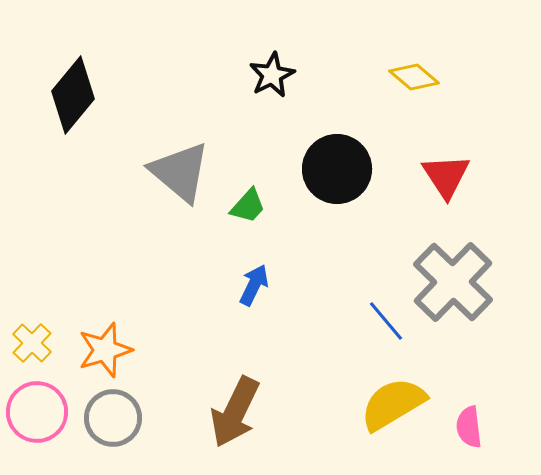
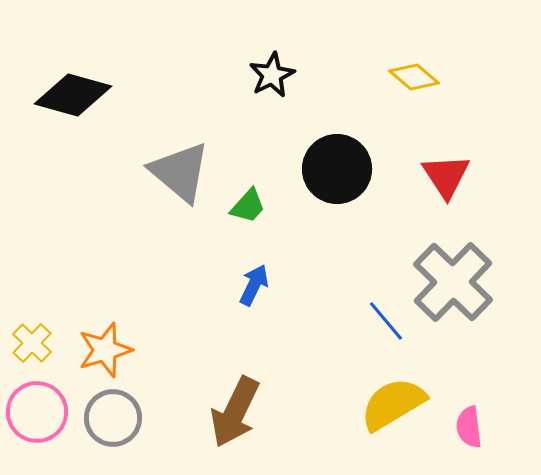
black diamond: rotated 66 degrees clockwise
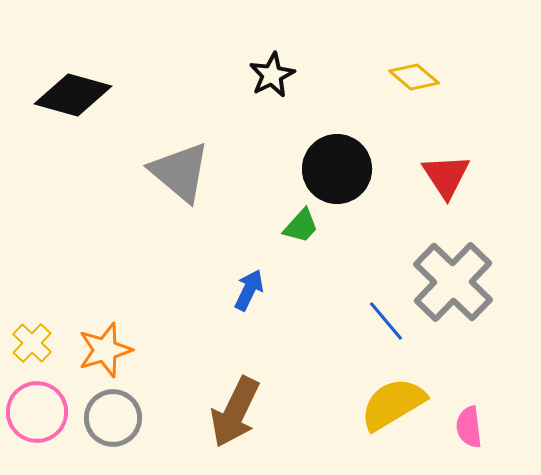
green trapezoid: moved 53 px right, 20 px down
blue arrow: moved 5 px left, 5 px down
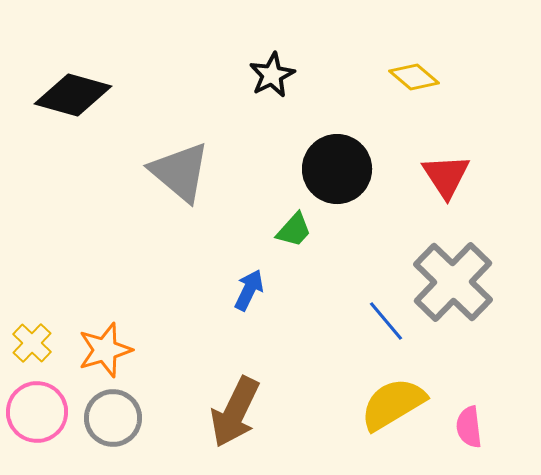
green trapezoid: moved 7 px left, 4 px down
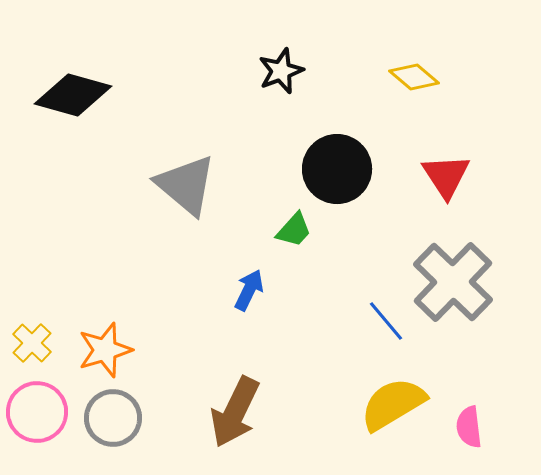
black star: moved 9 px right, 4 px up; rotated 6 degrees clockwise
gray triangle: moved 6 px right, 13 px down
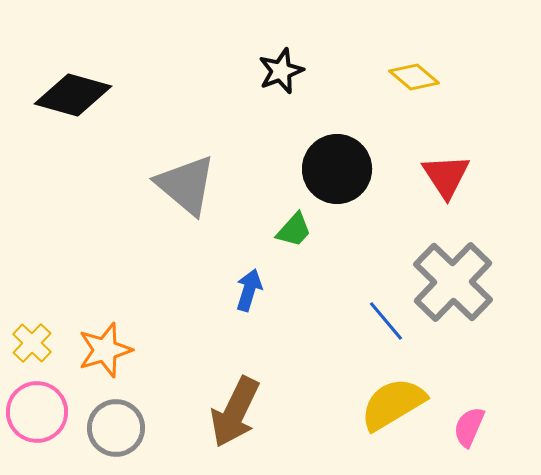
blue arrow: rotated 9 degrees counterclockwise
gray circle: moved 3 px right, 10 px down
pink semicircle: rotated 30 degrees clockwise
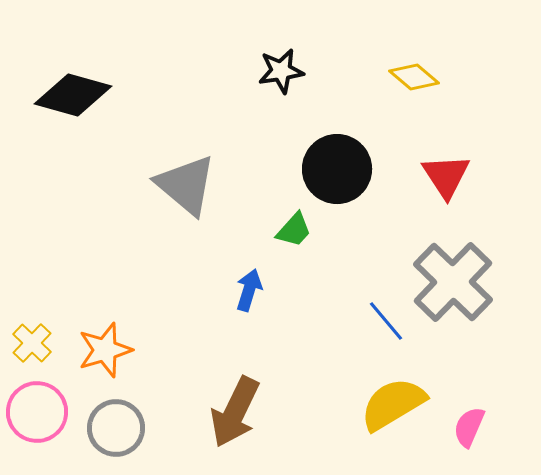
black star: rotated 12 degrees clockwise
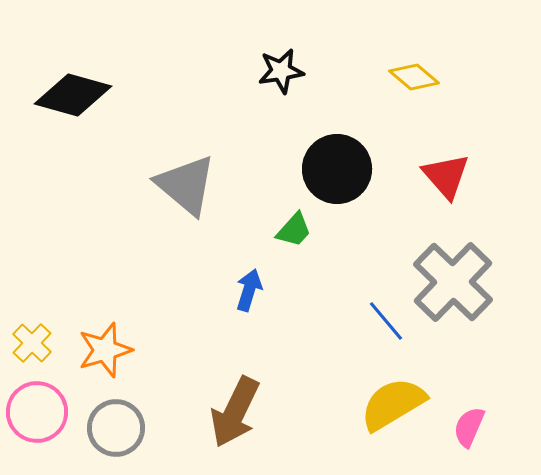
red triangle: rotated 8 degrees counterclockwise
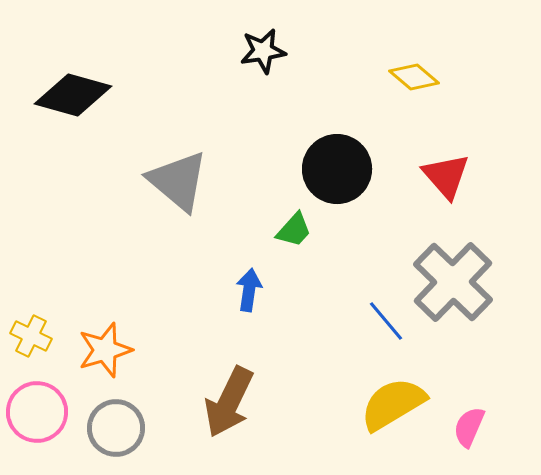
black star: moved 18 px left, 20 px up
gray triangle: moved 8 px left, 4 px up
blue arrow: rotated 9 degrees counterclockwise
yellow cross: moved 1 px left, 7 px up; rotated 18 degrees counterclockwise
brown arrow: moved 6 px left, 10 px up
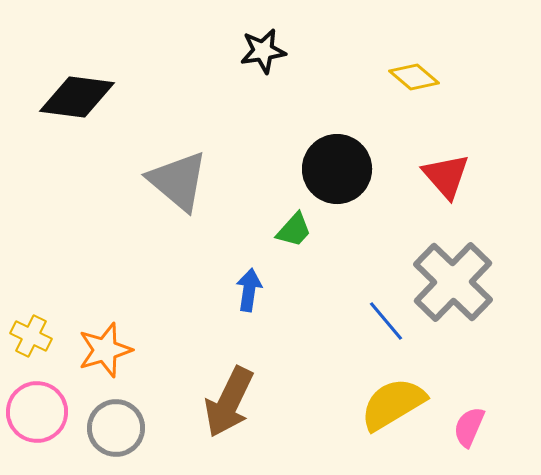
black diamond: moved 4 px right, 2 px down; rotated 8 degrees counterclockwise
